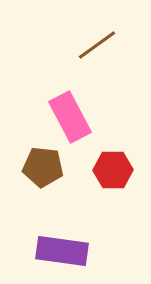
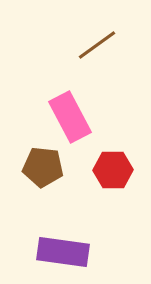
purple rectangle: moved 1 px right, 1 px down
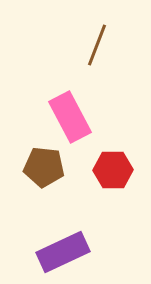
brown line: rotated 33 degrees counterclockwise
brown pentagon: moved 1 px right
purple rectangle: rotated 33 degrees counterclockwise
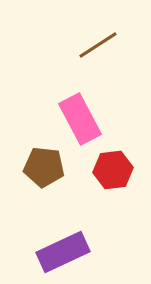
brown line: moved 1 px right; rotated 36 degrees clockwise
pink rectangle: moved 10 px right, 2 px down
red hexagon: rotated 6 degrees counterclockwise
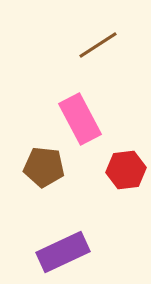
red hexagon: moved 13 px right
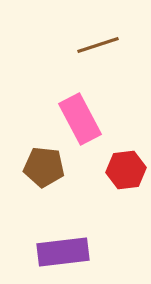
brown line: rotated 15 degrees clockwise
purple rectangle: rotated 18 degrees clockwise
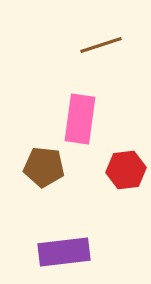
brown line: moved 3 px right
pink rectangle: rotated 36 degrees clockwise
purple rectangle: moved 1 px right
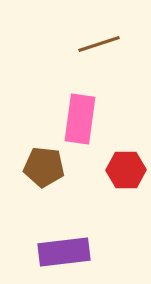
brown line: moved 2 px left, 1 px up
red hexagon: rotated 6 degrees clockwise
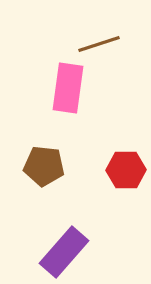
pink rectangle: moved 12 px left, 31 px up
brown pentagon: moved 1 px up
purple rectangle: rotated 42 degrees counterclockwise
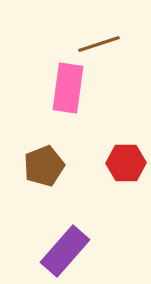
brown pentagon: rotated 27 degrees counterclockwise
red hexagon: moved 7 px up
purple rectangle: moved 1 px right, 1 px up
